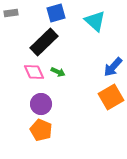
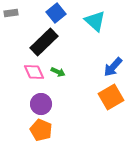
blue square: rotated 24 degrees counterclockwise
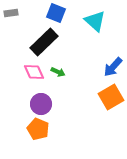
blue square: rotated 30 degrees counterclockwise
orange pentagon: moved 3 px left, 1 px up
